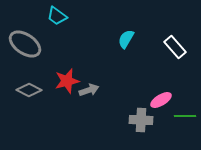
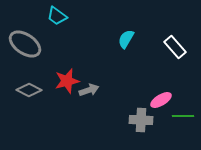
green line: moved 2 px left
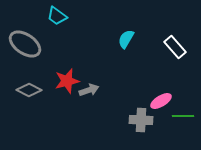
pink ellipse: moved 1 px down
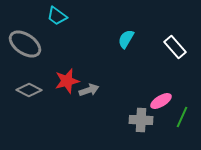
green line: moved 1 px left, 1 px down; rotated 65 degrees counterclockwise
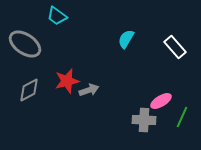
gray diamond: rotated 55 degrees counterclockwise
gray cross: moved 3 px right
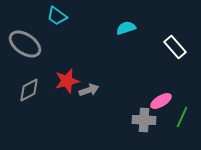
cyan semicircle: moved 11 px up; rotated 42 degrees clockwise
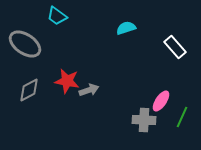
red star: rotated 25 degrees clockwise
pink ellipse: rotated 25 degrees counterclockwise
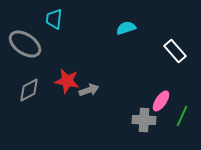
cyan trapezoid: moved 3 px left, 3 px down; rotated 60 degrees clockwise
white rectangle: moved 4 px down
green line: moved 1 px up
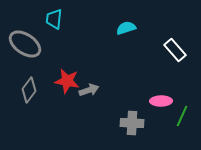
white rectangle: moved 1 px up
gray diamond: rotated 25 degrees counterclockwise
pink ellipse: rotated 55 degrees clockwise
gray cross: moved 12 px left, 3 px down
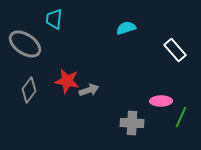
green line: moved 1 px left, 1 px down
